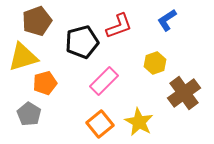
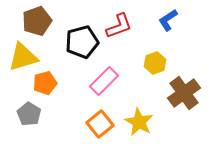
blue L-shape: moved 1 px right
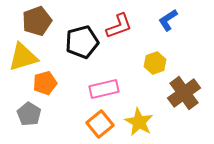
pink rectangle: moved 8 px down; rotated 32 degrees clockwise
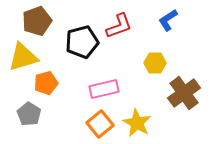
yellow hexagon: rotated 20 degrees clockwise
orange pentagon: moved 1 px right
yellow star: moved 2 px left, 1 px down
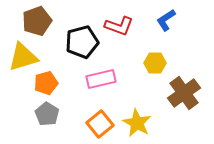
blue L-shape: moved 2 px left
red L-shape: rotated 40 degrees clockwise
pink rectangle: moved 3 px left, 10 px up
gray pentagon: moved 18 px right
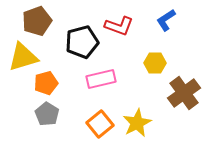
yellow star: rotated 16 degrees clockwise
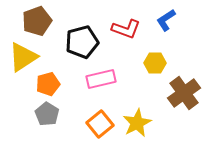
red L-shape: moved 7 px right, 3 px down
yellow triangle: rotated 16 degrees counterclockwise
orange pentagon: moved 2 px right, 1 px down
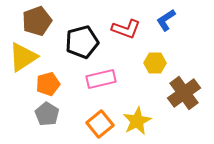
yellow star: moved 2 px up
